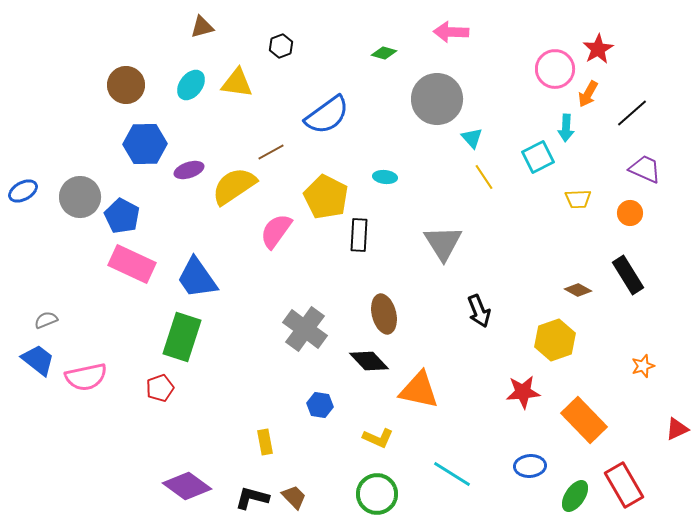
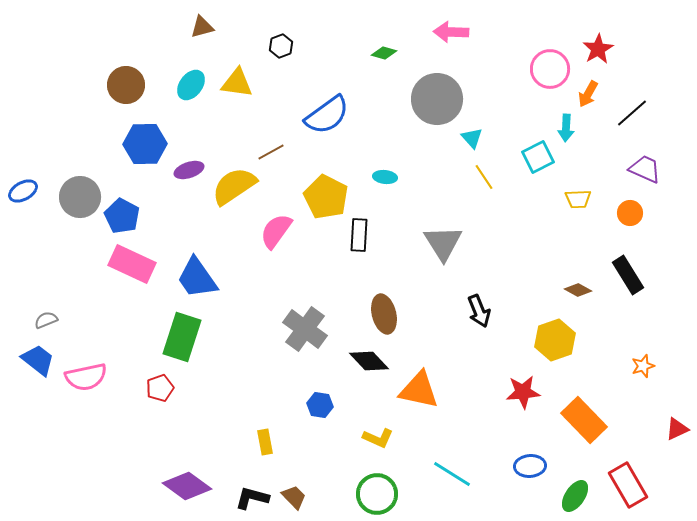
pink circle at (555, 69): moved 5 px left
red rectangle at (624, 485): moved 4 px right
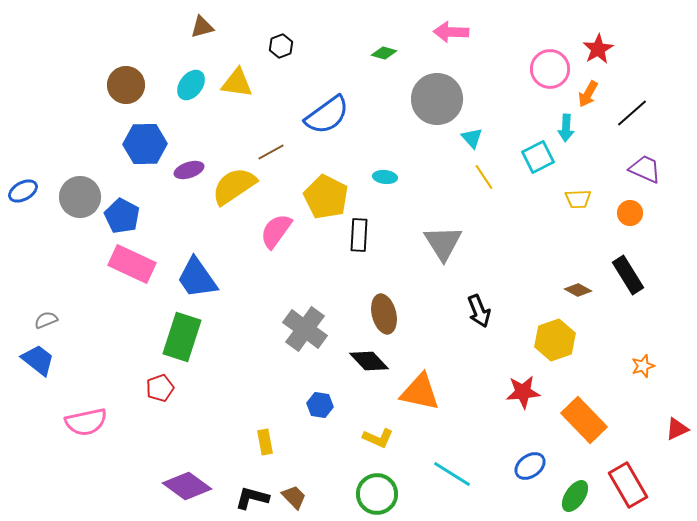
pink semicircle at (86, 377): moved 45 px down
orange triangle at (419, 390): moved 1 px right, 2 px down
blue ellipse at (530, 466): rotated 32 degrees counterclockwise
